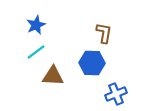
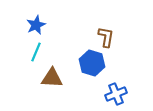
brown L-shape: moved 2 px right, 4 px down
cyan line: rotated 30 degrees counterclockwise
blue hexagon: rotated 15 degrees clockwise
brown triangle: moved 1 px left, 2 px down
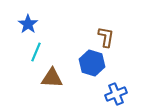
blue star: moved 8 px left, 1 px up; rotated 12 degrees counterclockwise
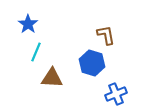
brown L-shape: moved 2 px up; rotated 20 degrees counterclockwise
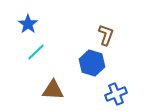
brown L-shape: rotated 30 degrees clockwise
cyan line: rotated 24 degrees clockwise
brown triangle: moved 1 px right, 12 px down
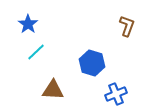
brown L-shape: moved 21 px right, 9 px up
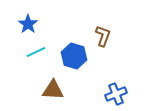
brown L-shape: moved 24 px left, 10 px down
cyan line: rotated 18 degrees clockwise
blue hexagon: moved 18 px left, 7 px up
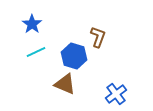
blue star: moved 4 px right
brown L-shape: moved 5 px left, 1 px down
brown triangle: moved 12 px right, 6 px up; rotated 20 degrees clockwise
blue cross: rotated 15 degrees counterclockwise
